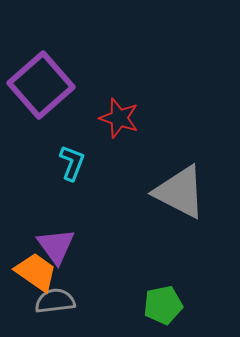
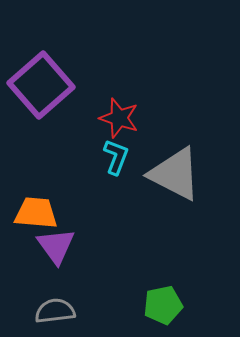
cyan L-shape: moved 44 px right, 6 px up
gray triangle: moved 5 px left, 18 px up
orange trapezoid: moved 59 px up; rotated 30 degrees counterclockwise
gray semicircle: moved 10 px down
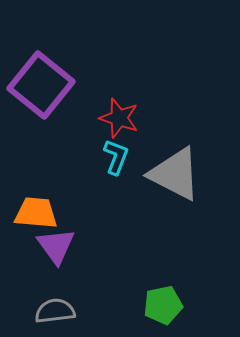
purple square: rotated 10 degrees counterclockwise
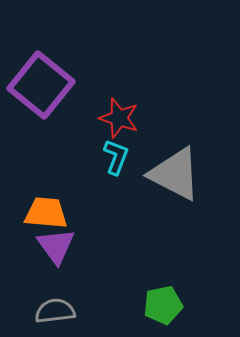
orange trapezoid: moved 10 px right
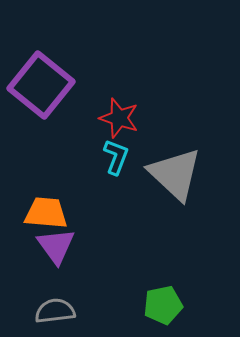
gray triangle: rotated 16 degrees clockwise
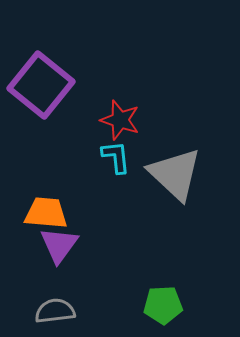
red star: moved 1 px right, 2 px down
cyan L-shape: rotated 27 degrees counterclockwise
purple triangle: moved 3 px right, 1 px up; rotated 12 degrees clockwise
green pentagon: rotated 9 degrees clockwise
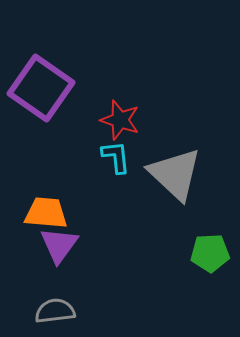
purple square: moved 3 px down; rotated 4 degrees counterclockwise
green pentagon: moved 47 px right, 52 px up
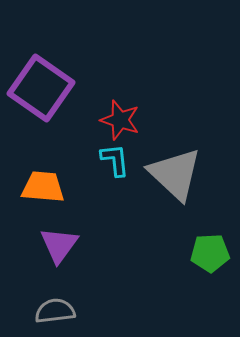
cyan L-shape: moved 1 px left, 3 px down
orange trapezoid: moved 3 px left, 26 px up
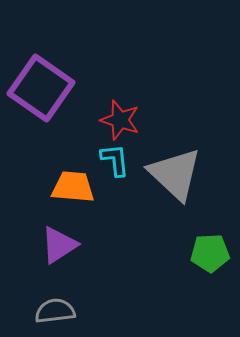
orange trapezoid: moved 30 px right
purple triangle: rotated 21 degrees clockwise
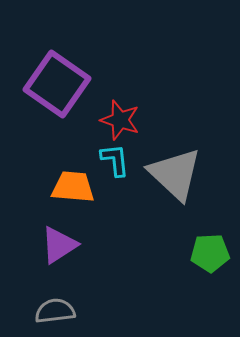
purple square: moved 16 px right, 4 px up
